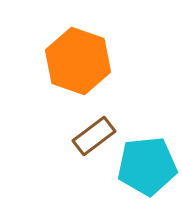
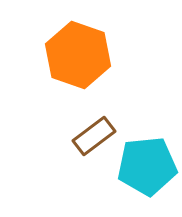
orange hexagon: moved 6 px up
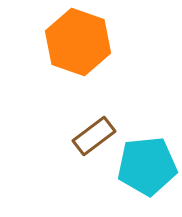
orange hexagon: moved 13 px up
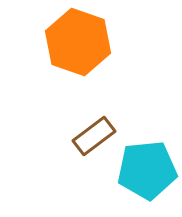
cyan pentagon: moved 4 px down
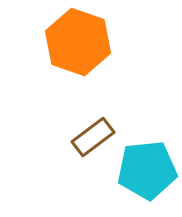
brown rectangle: moved 1 px left, 1 px down
